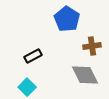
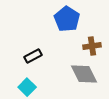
gray diamond: moved 1 px left, 1 px up
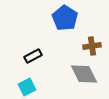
blue pentagon: moved 2 px left, 1 px up
cyan square: rotated 18 degrees clockwise
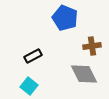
blue pentagon: rotated 10 degrees counterclockwise
cyan square: moved 2 px right, 1 px up; rotated 24 degrees counterclockwise
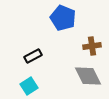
blue pentagon: moved 2 px left
gray diamond: moved 4 px right, 2 px down
cyan square: rotated 18 degrees clockwise
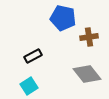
blue pentagon: rotated 10 degrees counterclockwise
brown cross: moved 3 px left, 9 px up
gray diamond: moved 1 px left, 2 px up; rotated 12 degrees counterclockwise
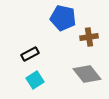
black rectangle: moved 3 px left, 2 px up
cyan square: moved 6 px right, 6 px up
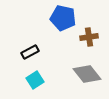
black rectangle: moved 2 px up
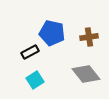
blue pentagon: moved 11 px left, 15 px down
gray diamond: moved 1 px left
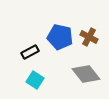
blue pentagon: moved 8 px right, 4 px down
brown cross: rotated 36 degrees clockwise
cyan square: rotated 24 degrees counterclockwise
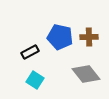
brown cross: rotated 30 degrees counterclockwise
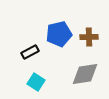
blue pentagon: moved 1 px left, 3 px up; rotated 25 degrees counterclockwise
gray diamond: moved 1 px left; rotated 60 degrees counterclockwise
cyan square: moved 1 px right, 2 px down
